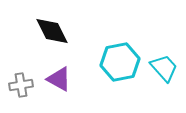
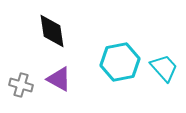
black diamond: rotated 18 degrees clockwise
gray cross: rotated 25 degrees clockwise
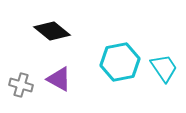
black diamond: rotated 42 degrees counterclockwise
cyan trapezoid: rotated 8 degrees clockwise
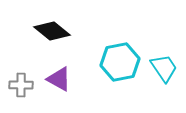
gray cross: rotated 15 degrees counterclockwise
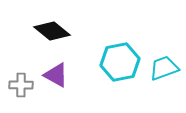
cyan trapezoid: rotated 76 degrees counterclockwise
purple triangle: moved 3 px left, 4 px up
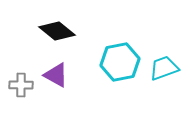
black diamond: moved 5 px right
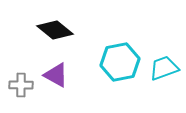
black diamond: moved 2 px left, 1 px up
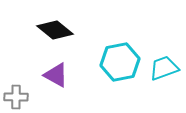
gray cross: moved 5 px left, 12 px down
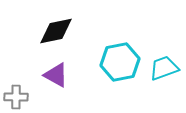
black diamond: moved 1 px right, 1 px down; rotated 51 degrees counterclockwise
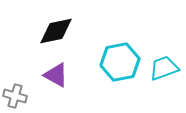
gray cross: moved 1 px left, 1 px up; rotated 15 degrees clockwise
